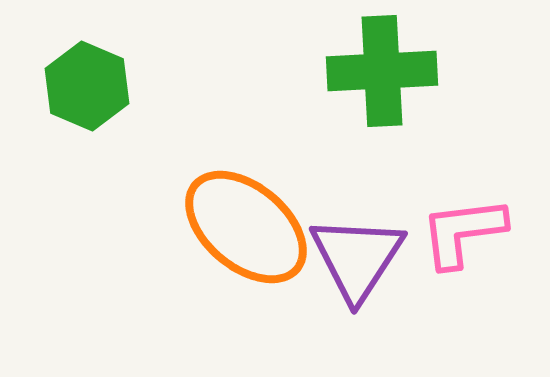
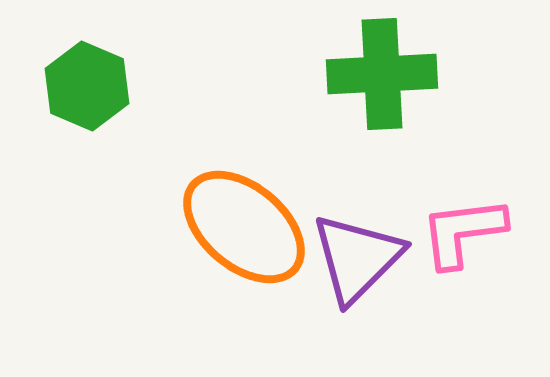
green cross: moved 3 px down
orange ellipse: moved 2 px left
purple triangle: rotated 12 degrees clockwise
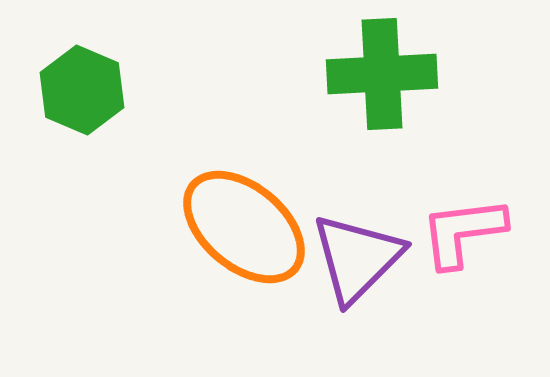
green hexagon: moved 5 px left, 4 px down
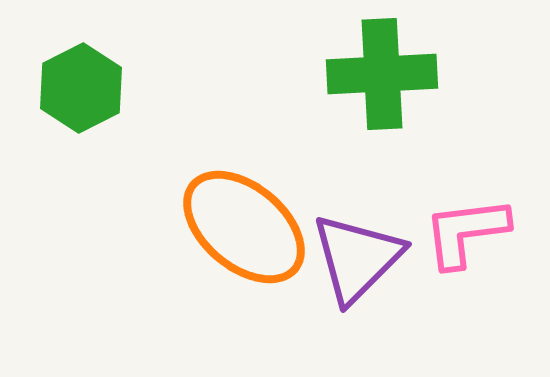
green hexagon: moved 1 px left, 2 px up; rotated 10 degrees clockwise
pink L-shape: moved 3 px right
